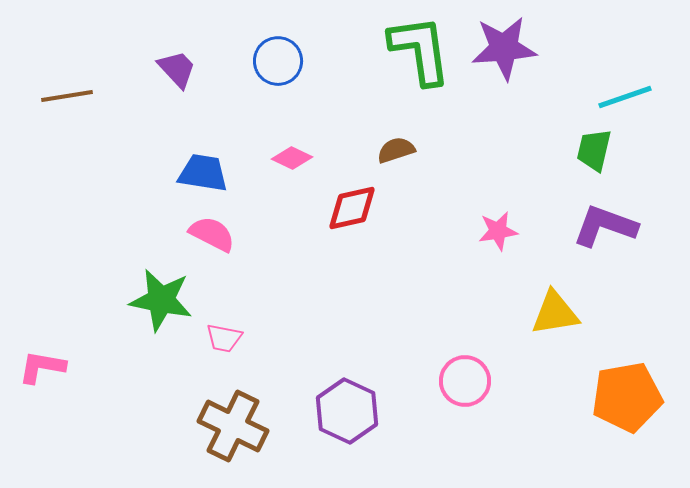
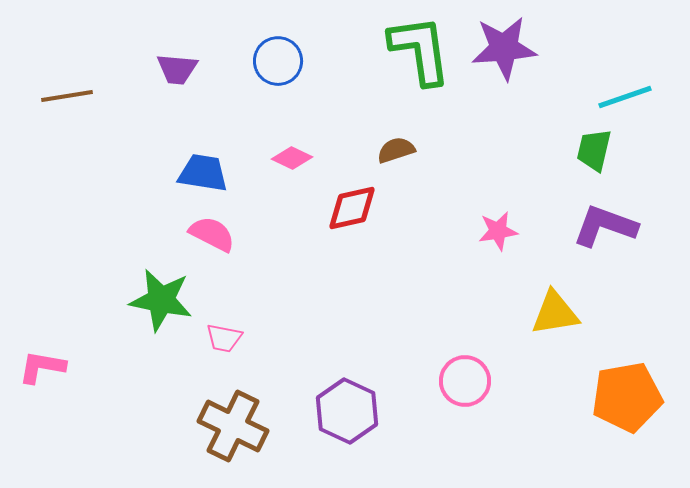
purple trapezoid: rotated 138 degrees clockwise
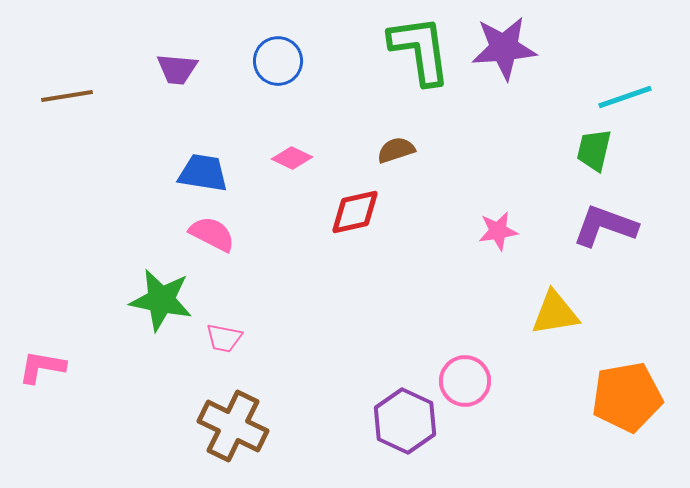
red diamond: moved 3 px right, 4 px down
purple hexagon: moved 58 px right, 10 px down
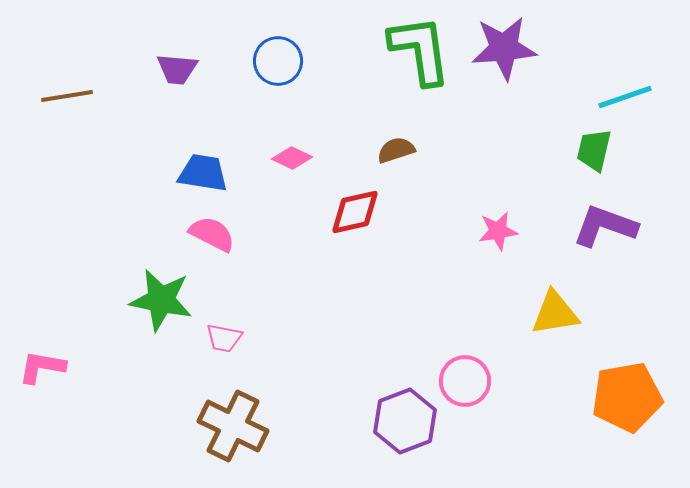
purple hexagon: rotated 14 degrees clockwise
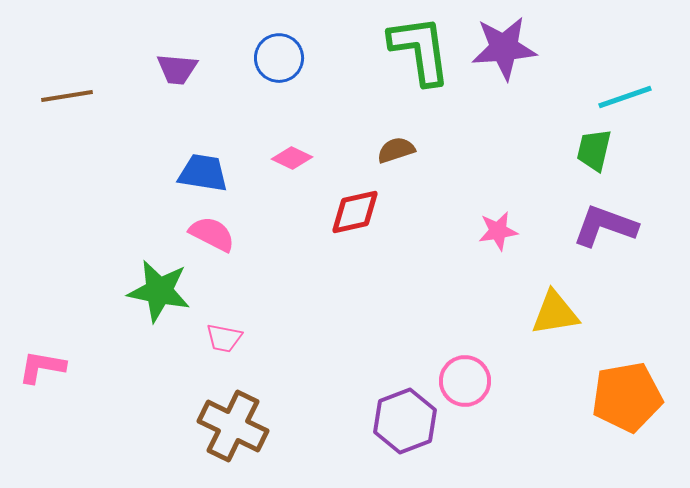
blue circle: moved 1 px right, 3 px up
green star: moved 2 px left, 9 px up
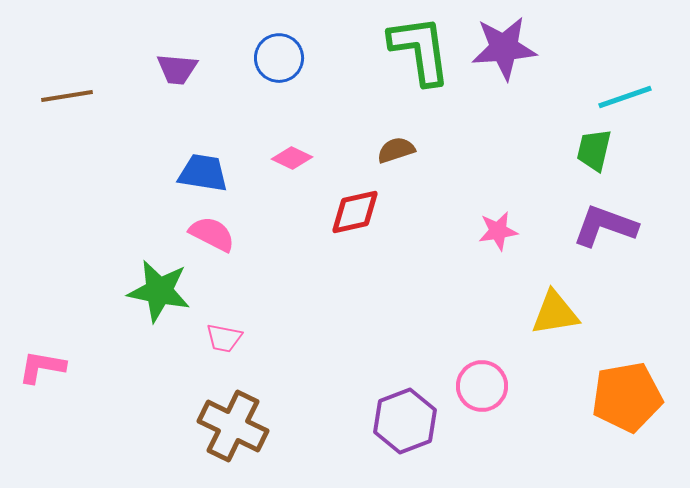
pink circle: moved 17 px right, 5 px down
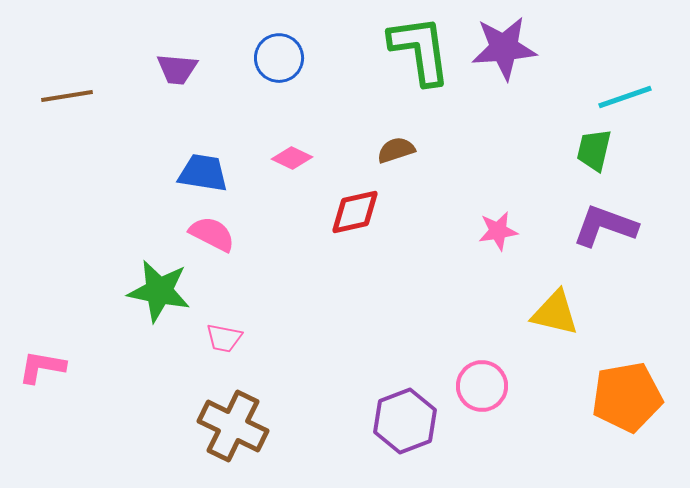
yellow triangle: rotated 22 degrees clockwise
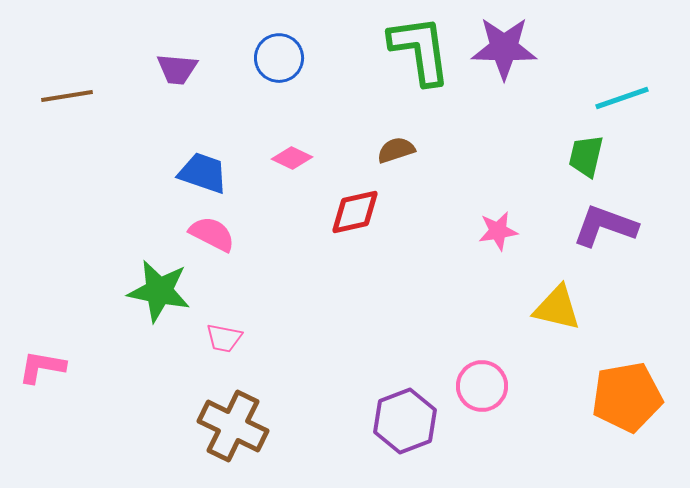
purple star: rotated 6 degrees clockwise
cyan line: moved 3 px left, 1 px down
green trapezoid: moved 8 px left, 6 px down
blue trapezoid: rotated 10 degrees clockwise
yellow triangle: moved 2 px right, 5 px up
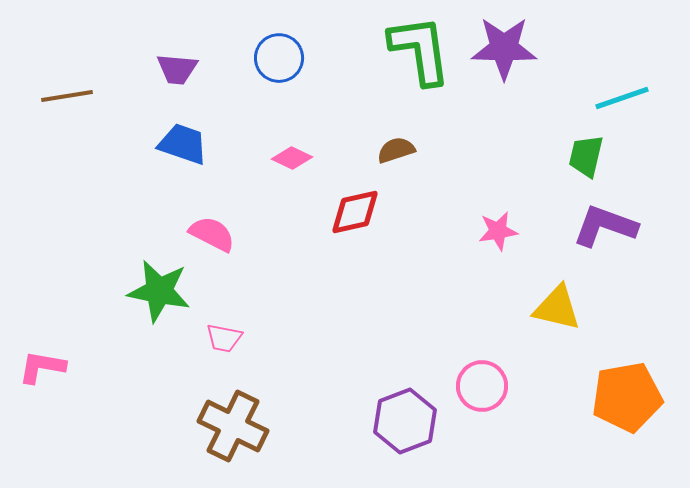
blue trapezoid: moved 20 px left, 29 px up
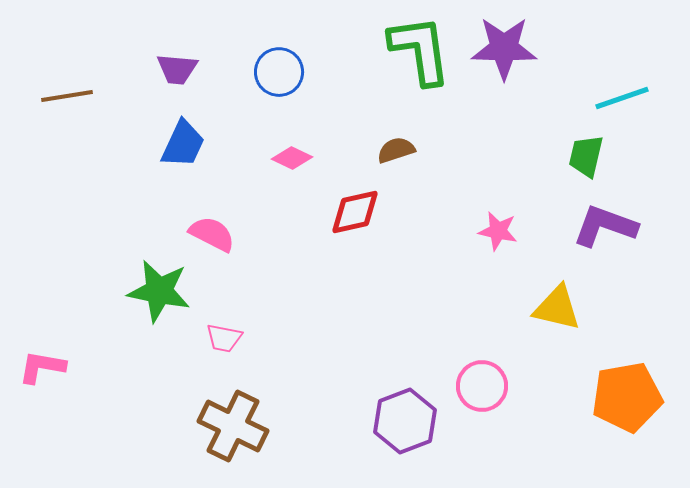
blue circle: moved 14 px down
blue trapezoid: rotated 96 degrees clockwise
pink star: rotated 21 degrees clockwise
